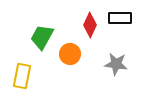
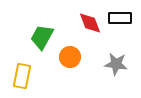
red diamond: moved 2 px up; rotated 45 degrees counterclockwise
orange circle: moved 3 px down
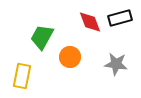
black rectangle: rotated 15 degrees counterclockwise
red diamond: moved 1 px up
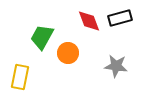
red diamond: moved 1 px left, 1 px up
orange circle: moved 2 px left, 4 px up
gray star: moved 2 px down
yellow rectangle: moved 2 px left, 1 px down
